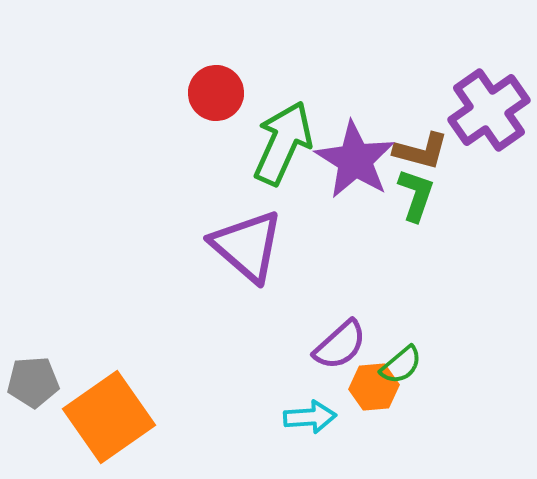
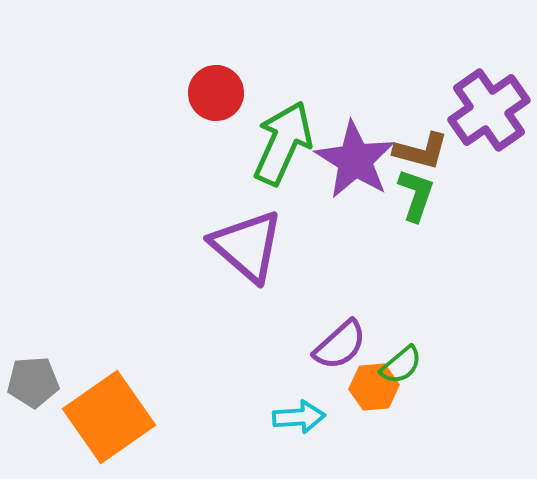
cyan arrow: moved 11 px left
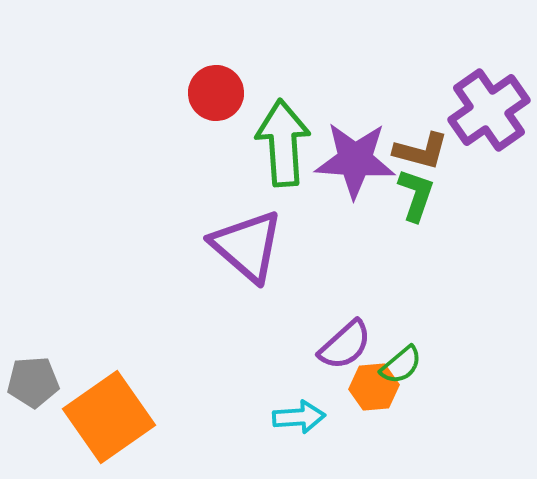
green arrow: rotated 28 degrees counterclockwise
purple star: rotated 28 degrees counterclockwise
purple semicircle: moved 5 px right
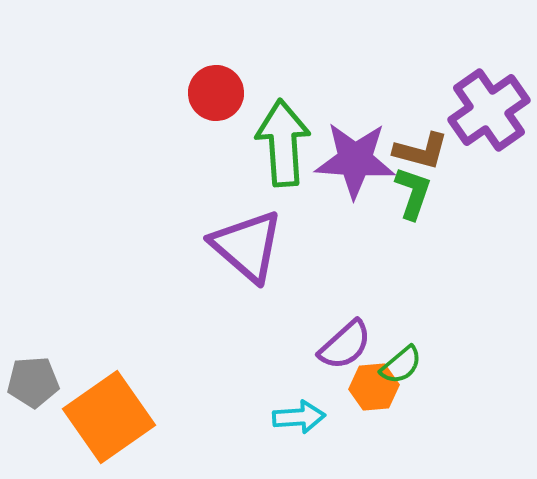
green L-shape: moved 3 px left, 2 px up
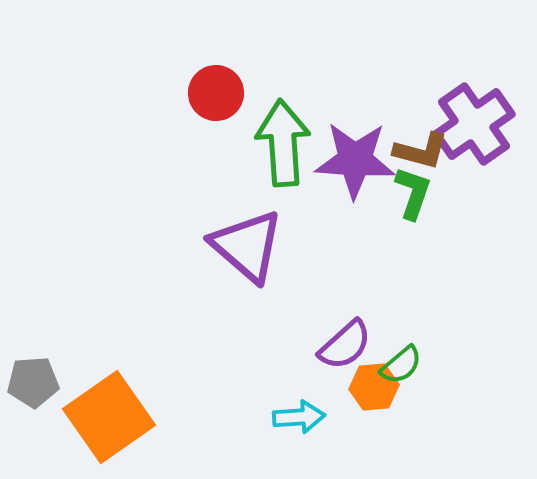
purple cross: moved 15 px left, 14 px down
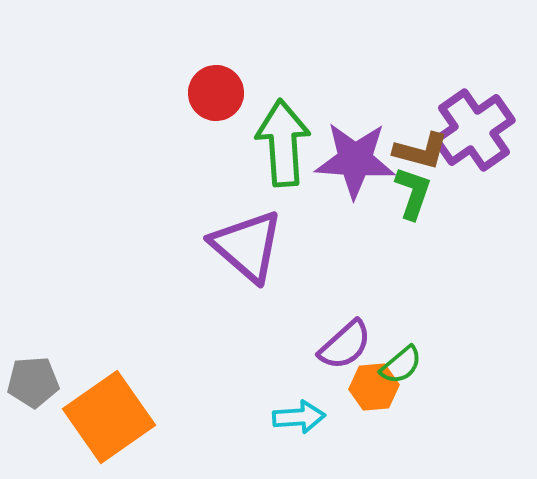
purple cross: moved 6 px down
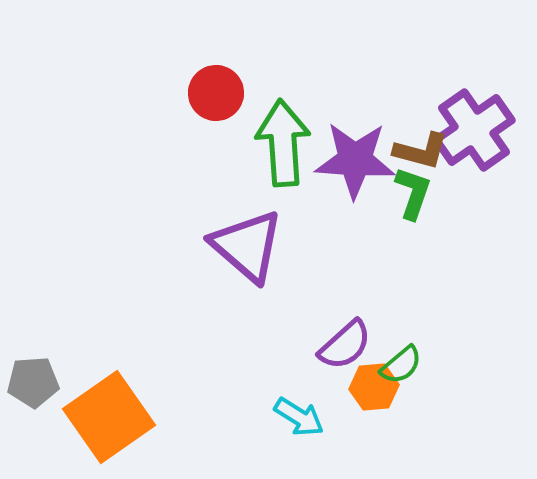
cyan arrow: rotated 36 degrees clockwise
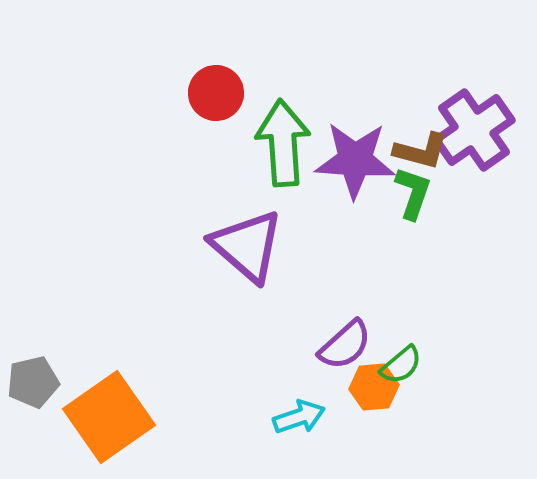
gray pentagon: rotated 9 degrees counterclockwise
cyan arrow: rotated 51 degrees counterclockwise
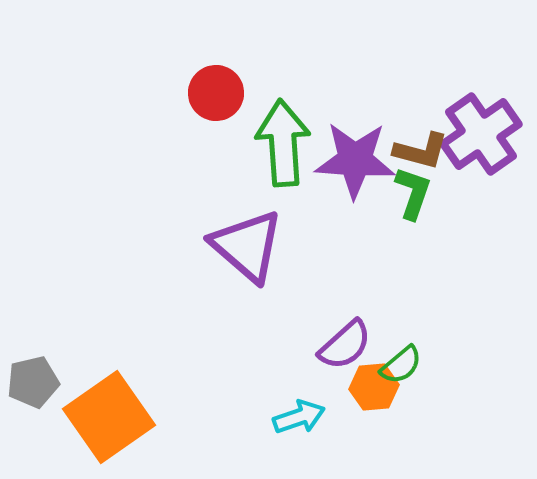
purple cross: moved 7 px right, 4 px down
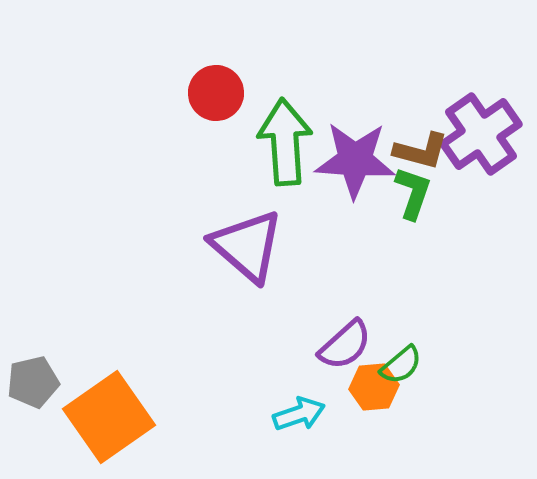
green arrow: moved 2 px right, 1 px up
cyan arrow: moved 3 px up
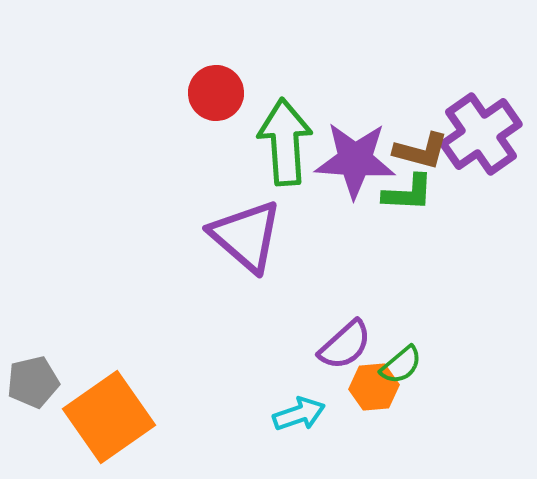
green L-shape: moved 5 px left; rotated 74 degrees clockwise
purple triangle: moved 1 px left, 10 px up
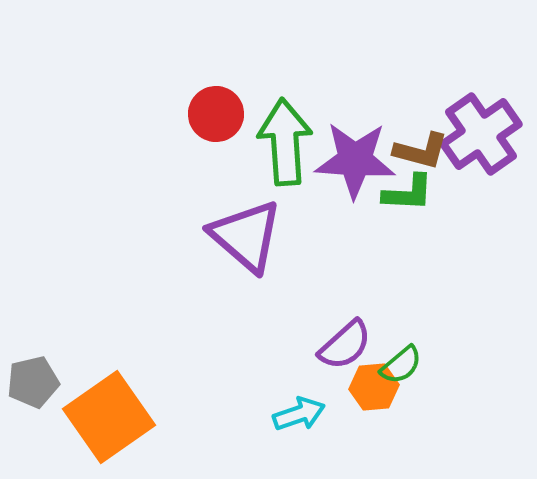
red circle: moved 21 px down
